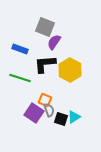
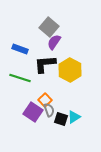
gray square: moved 4 px right; rotated 18 degrees clockwise
orange square: rotated 24 degrees clockwise
purple square: moved 1 px left, 1 px up
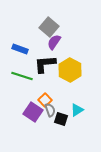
green line: moved 2 px right, 2 px up
gray semicircle: moved 1 px right
cyan triangle: moved 3 px right, 7 px up
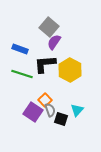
green line: moved 2 px up
cyan triangle: rotated 16 degrees counterclockwise
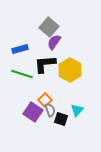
blue rectangle: rotated 35 degrees counterclockwise
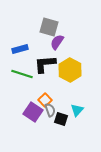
gray square: rotated 24 degrees counterclockwise
purple semicircle: moved 3 px right
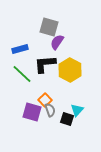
green line: rotated 25 degrees clockwise
purple square: moved 1 px left; rotated 18 degrees counterclockwise
black square: moved 6 px right
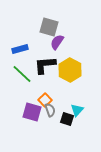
black L-shape: moved 1 px down
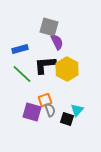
purple semicircle: rotated 119 degrees clockwise
yellow hexagon: moved 3 px left, 1 px up
orange square: rotated 24 degrees clockwise
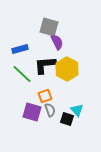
orange square: moved 4 px up
cyan triangle: rotated 24 degrees counterclockwise
